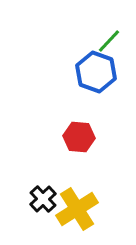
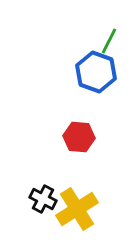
green line: rotated 16 degrees counterclockwise
black cross: rotated 20 degrees counterclockwise
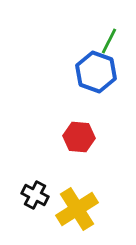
black cross: moved 8 px left, 4 px up
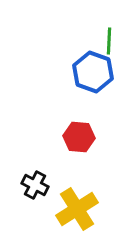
green line: rotated 24 degrees counterclockwise
blue hexagon: moved 3 px left
black cross: moved 10 px up
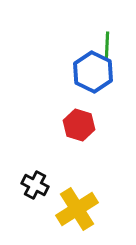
green line: moved 2 px left, 4 px down
blue hexagon: rotated 6 degrees clockwise
red hexagon: moved 12 px up; rotated 12 degrees clockwise
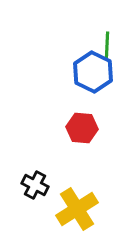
red hexagon: moved 3 px right, 3 px down; rotated 12 degrees counterclockwise
